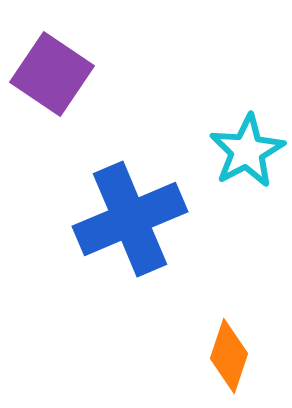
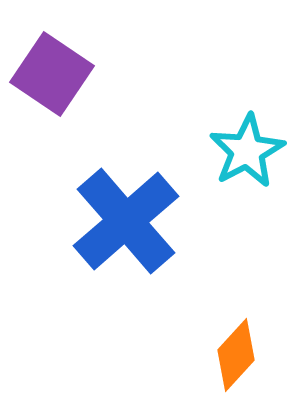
blue cross: moved 4 px left, 2 px down; rotated 18 degrees counterclockwise
orange diamond: moved 7 px right, 1 px up; rotated 24 degrees clockwise
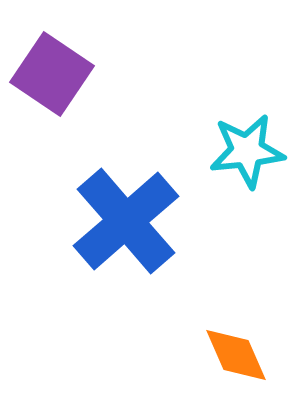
cyan star: rotated 22 degrees clockwise
orange diamond: rotated 66 degrees counterclockwise
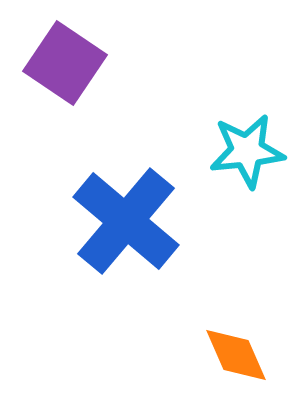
purple square: moved 13 px right, 11 px up
blue cross: rotated 9 degrees counterclockwise
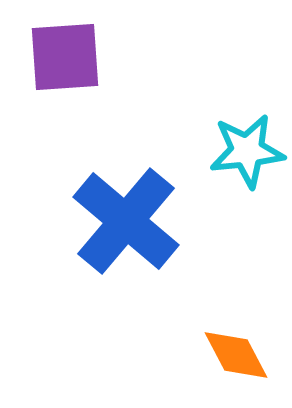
purple square: moved 6 px up; rotated 38 degrees counterclockwise
orange diamond: rotated 4 degrees counterclockwise
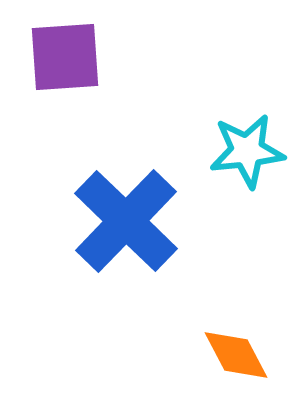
blue cross: rotated 4 degrees clockwise
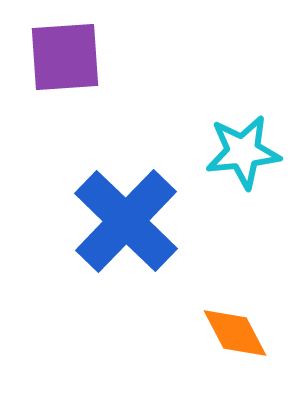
cyan star: moved 4 px left, 1 px down
orange diamond: moved 1 px left, 22 px up
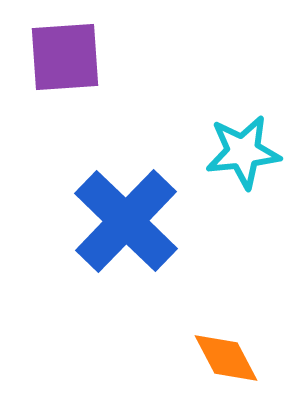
orange diamond: moved 9 px left, 25 px down
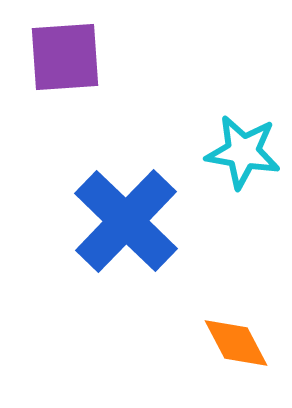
cyan star: rotated 16 degrees clockwise
orange diamond: moved 10 px right, 15 px up
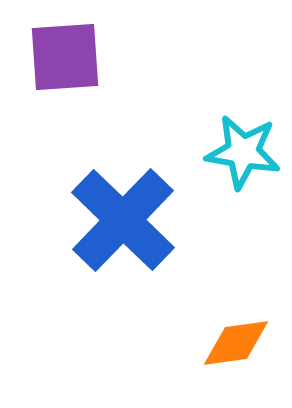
blue cross: moved 3 px left, 1 px up
orange diamond: rotated 70 degrees counterclockwise
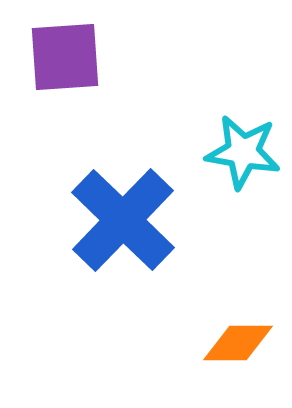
orange diamond: moved 2 px right; rotated 8 degrees clockwise
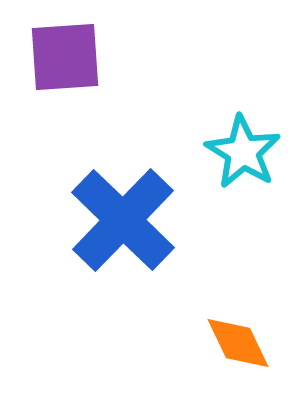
cyan star: rotated 22 degrees clockwise
orange diamond: rotated 64 degrees clockwise
